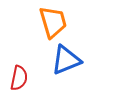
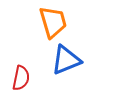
red semicircle: moved 2 px right
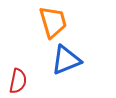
red semicircle: moved 3 px left, 3 px down
